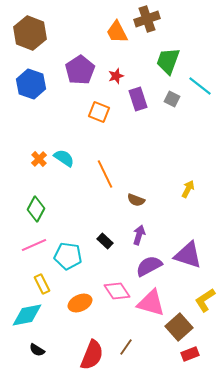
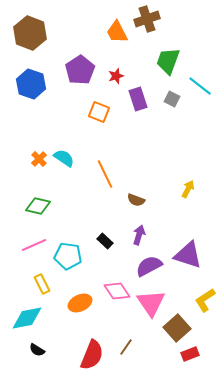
green diamond: moved 2 px right, 3 px up; rotated 75 degrees clockwise
pink triangle: rotated 40 degrees clockwise
cyan diamond: moved 3 px down
brown square: moved 2 px left, 1 px down
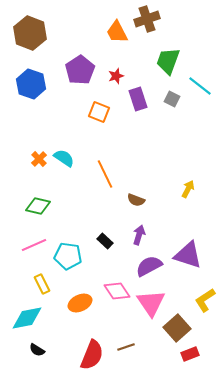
brown line: rotated 36 degrees clockwise
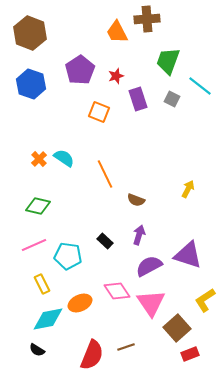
brown cross: rotated 15 degrees clockwise
cyan diamond: moved 21 px right, 1 px down
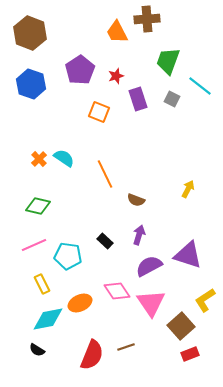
brown square: moved 4 px right, 2 px up
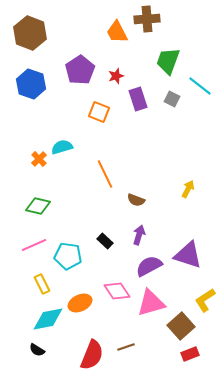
cyan semicircle: moved 2 px left, 11 px up; rotated 50 degrees counterclockwise
pink triangle: rotated 48 degrees clockwise
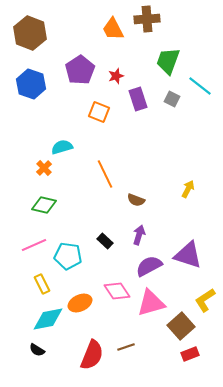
orange trapezoid: moved 4 px left, 3 px up
orange cross: moved 5 px right, 9 px down
green diamond: moved 6 px right, 1 px up
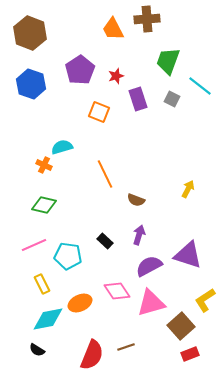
orange cross: moved 3 px up; rotated 21 degrees counterclockwise
